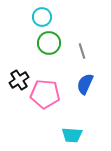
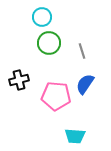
black cross: rotated 18 degrees clockwise
blue semicircle: rotated 10 degrees clockwise
pink pentagon: moved 11 px right, 2 px down
cyan trapezoid: moved 3 px right, 1 px down
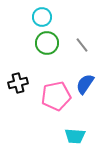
green circle: moved 2 px left
gray line: moved 6 px up; rotated 21 degrees counterclockwise
black cross: moved 1 px left, 3 px down
pink pentagon: rotated 16 degrees counterclockwise
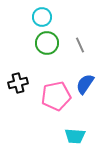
gray line: moved 2 px left; rotated 14 degrees clockwise
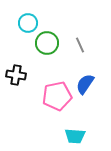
cyan circle: moved 14 px left, 6 px down
black cross: moved 2 px left, 8 px up; rotated 24 degrees clockwise
pink pentagon: moved 1 px right
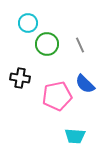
green circle: moved 1 px down
black cross: moved 4 px right, 3 px down
blue semicircle: rotated 80 degrees counterclockwise
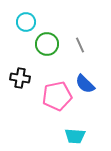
cyan circle: moved 2 px left, 1 px up
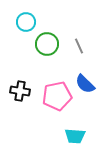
gray line: moved 1 px left, 1 px down
black cross: moved 13 px down
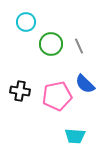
green circle: moved 4 px right
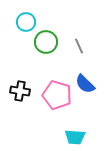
green circle: moved 5 px left, 2 px up
pink pentagon: moved 1 px up; rotated 28 degrees clockwise
cyan trapezoid: moved 1 px down
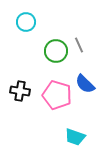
green circle: moved 10 px right, 9 px down
gray line: moved 1 px up
cyan trapezoid: rotated 15 degrees clockwise
